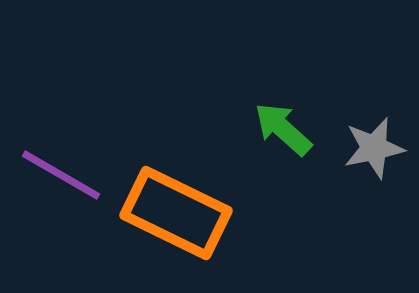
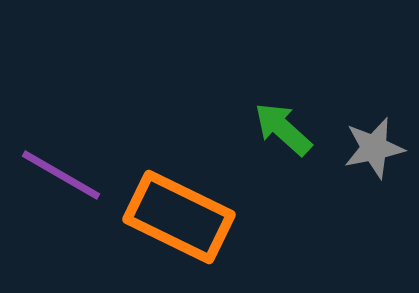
orange rectangle: moved 3 px right, 4 px down
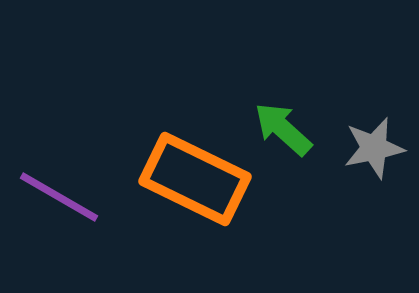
purple line: moved 2 px left, 22 px down
orange rectangle: moved 16 px right, 38 px up
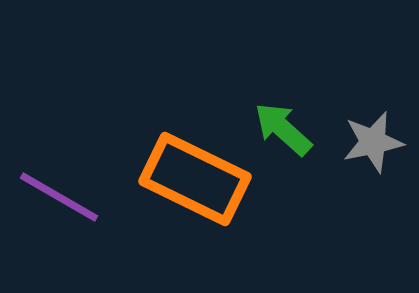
gray star: moved 1 px left, 6 px up
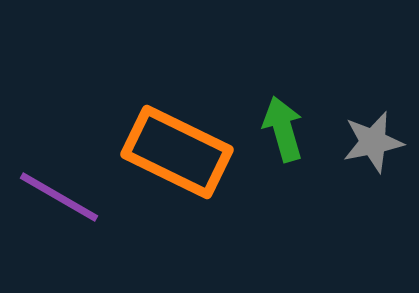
green arrow: rotated 32 degrees clockwise
orange rectangle: moved 18 px left, 27 px up
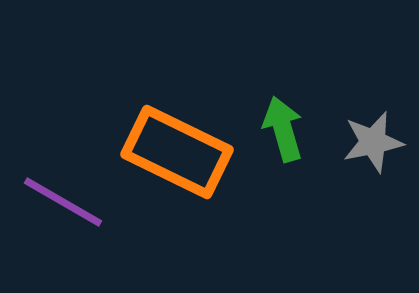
purple line: moved 4 px right, 5 px down
